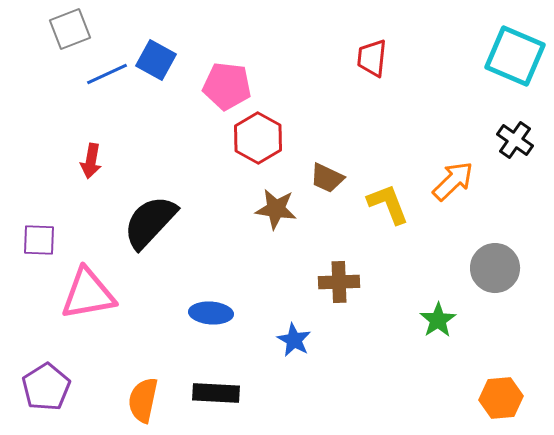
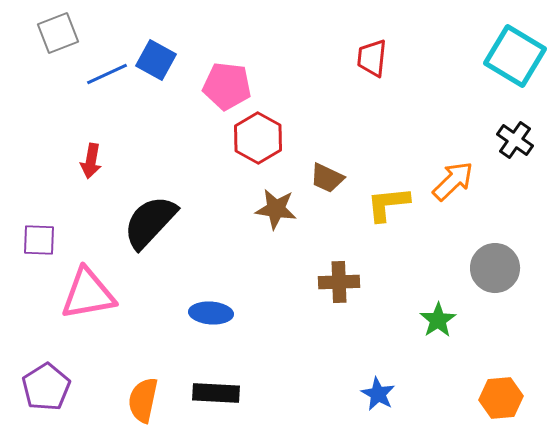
gray square: moved 12 px left, 4 px down
cyan square: rotated 8 degrees clockwise
yellow L-shape: rotated 75 degrees counterclockwise
blue star: moved 84 px right, 54 px down
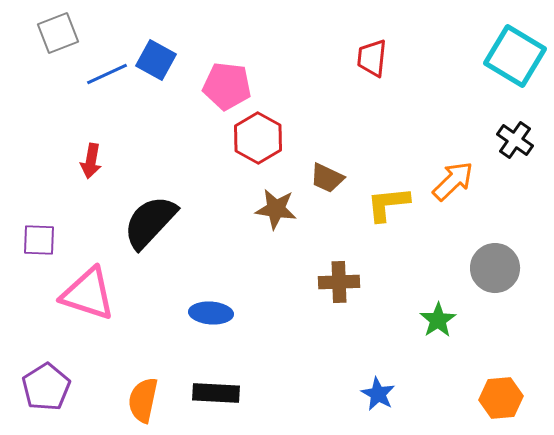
pink triangle: rotated 28 degrees clockwise
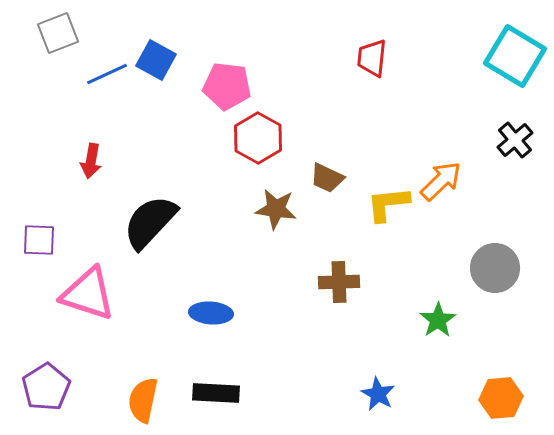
black cross: rotated 15 degrees clockwise
orange arrow: moved 12 px left
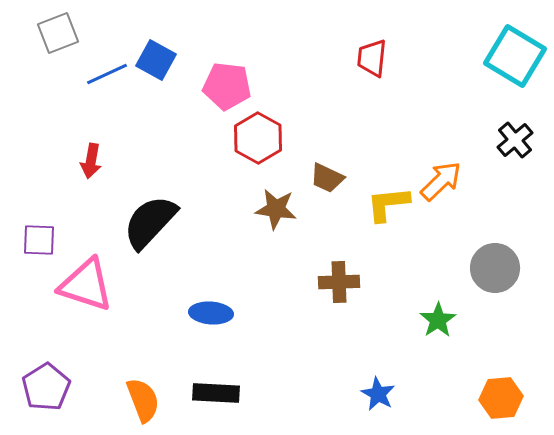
pink triangle: moved 2 px left, 9 px up
orange semicircle: rotated 147 degrees clockwise
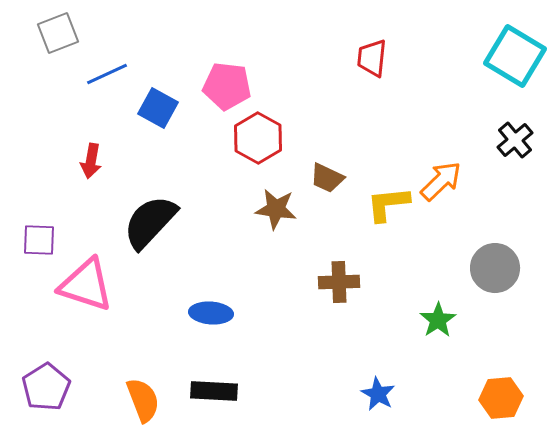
blue square: moved 2 px right, 48 px down
black rectangle: moved 2 px left, 2 px up
